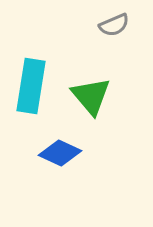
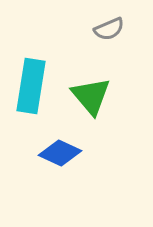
gray semicircle: moved 5 px left, 4 px down
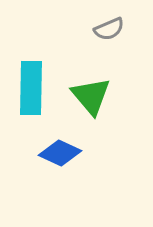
cyan rectangle: moved 2 px down; rotated 8 degrees counterclockwise
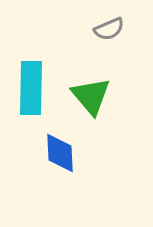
blue diamond: rotated 63 degrees clockwise
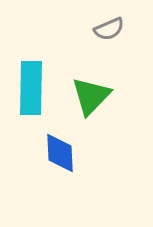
green triangle: rotated 24 degrees clockwise
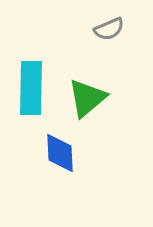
green triangle: moved 4 px left, 2 px down; rotated 6 degrees clockwise
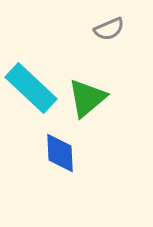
cyan rectangle: rotated 48 degrees counterclockwise
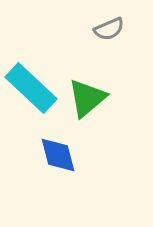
blue diamond: moved 2 px left, 2 px down; rotated 12 degrees counterclockwise
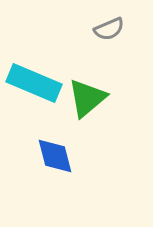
cyan rectangle: moved 3 px right, 5 px up; rotated 20 degrees counterclockwise
blue diamond: moved 3 px left, 1 px down
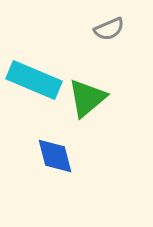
cyan rectangle: moved 3 px up
